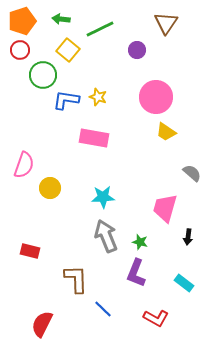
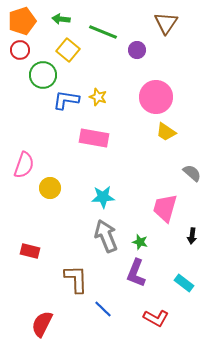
green line: moved 3 px right, 3 px down; rotated 48 degrees clockwise
black arrow: moved 4 px right, 1 px up
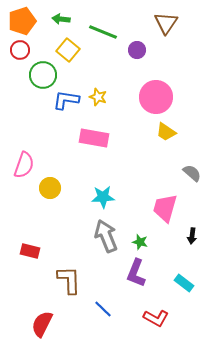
brown L-shape: moved 7 px left, 1 px down
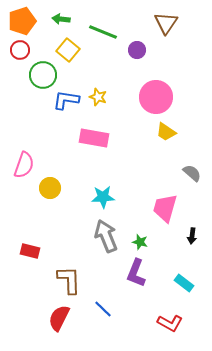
red L-shape: moved 14 px right, 5 px down
red semicircle: moved 17 px right, 6 px up
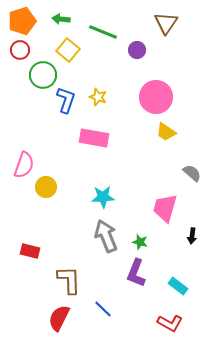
blue L-shape: rotated 100 degrees clockwise
yellow circle: moved 4 px left, 1 px up
cyan rectangle: moved 6 px left, 3 px down
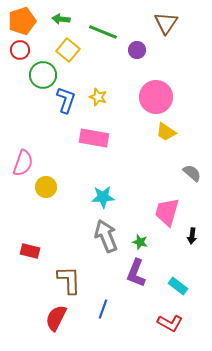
pink semicircle: moved 1 px left, 2 px up
pink trapezoid: moved 2 px right, 4 px down
blue line: rotated 66 degrees clockwise
red semicircle: moved 3 px left
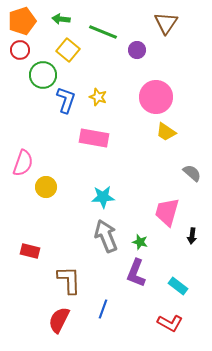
red semicircle: moved 3 px right, 2 px down
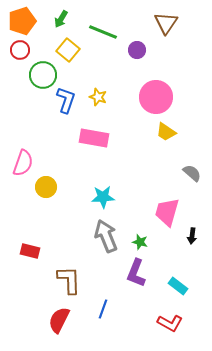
green arrow: rotated 66 degrees counterclockwise
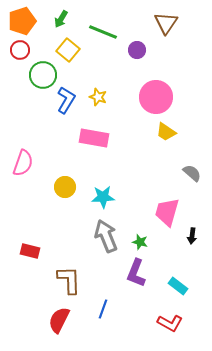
blue L-shape: rotated 12 degrees clockwise
yellow circle: moved 19 px right
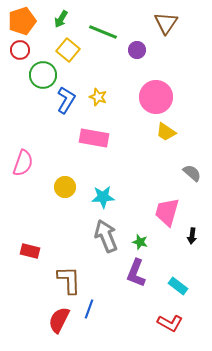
blue line: moved 14 px left
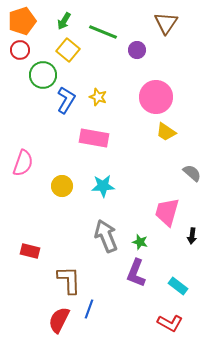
green arrow: moved 3 px right, 2 px down
yellow circle: moved 3 px left, 1 px up
cyan star: moved 11 px up
